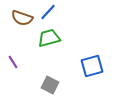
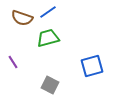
blue line: rotated 12 degrees clockwise
green trapezoid: moved 1 px left
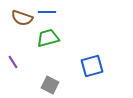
blue line: moved 1 px left; rotated 36 degrees clockwise
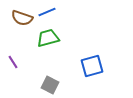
blue line: rotated 24 degrees counterclockwise
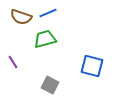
blue line: moved 1 px right, 1 px down
brown semicircle: moved 1 px left, 1 px up
green trapezoid: moved 3 px left, 1 px down
blue square: rotated 30 degrees clockwise
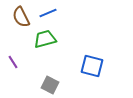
brown semicircle: rotated 45 degrees clockwise
